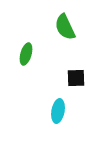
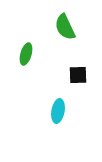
black square: moved 2 px right, 3 px up
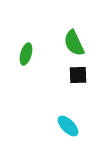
green semicircle: moved 9 px right, 16 px down
cyan ellipse: moved 10 px right, 15 px down; rotated 55 degrees counterclockwise
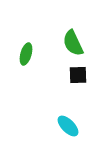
green semicircle: moved 1 px left
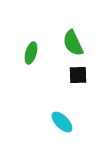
green ellipse: moved 5 px right, 1 px up
cyan ellipse: moved 6 px left, 4 px up
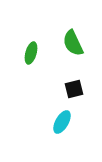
black square: moved 4 px left, 14 px down; rotated 12 degrees counterclockwise
cyan ellipse: rotated 75 degrees clockwise
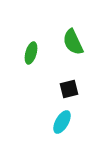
green semicircle: moved 1 px up
black square: moved 5 px left
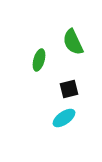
green ellipse: moved 8 px right, 7 px down
cyan ellipse: moved 2 px right, 4 px up; rotated 25 degrees clockwise
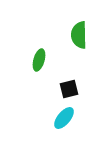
green semicircle: moved 6 px right, 7 px up; rotated 24 degrees clockwise
cyan ellipse: rotated 15 degrees counterclockwise
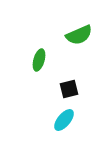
green semicircle: rotated 112 degrees counterclockwise
cyan ellipse: moved 2 px down
